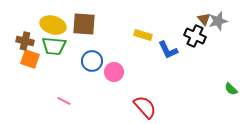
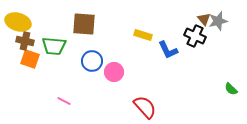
yellow ellipse: moved 35 px left, 3 px up
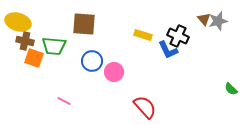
black cross: moved 17 px left
orange square: moved 4 px right, 1 px up
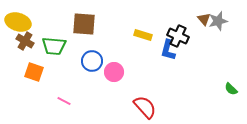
brown cross: rotated 18 degrees clockwise
blue L-shape: rotated 40 degrees clockwise
orange square: moved 14 px down
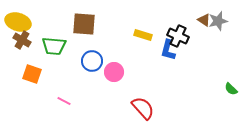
brown triangle: moved 1 px down; rotated 16 degrees counterclockwise
brown cross: moved 3 px left, 1 px up
orange square: moved 2 px left, 2 px down
red semicircle: moved 2 px left, 1 px down
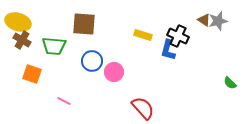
green semicircle: moved 1 px left, 6 px up
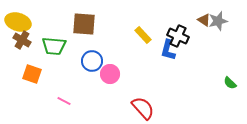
yellow rectangle: rotated 30 degrees clockwise
pink circle: moved 4 px left, 2 px down
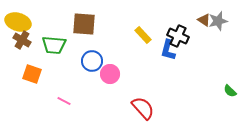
green trapezoid: moved 1 px up
green semicircle: moved 8 px down
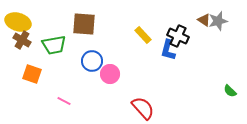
green trapezoid: rotated 15 degrees counterclockwise
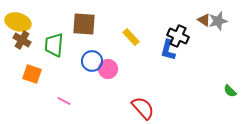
yellow rectangle: moved 12 px left, 2 px down
green trapezoid: rotated 105 degrees clockwise
pink circle: moved 2 px left, 5 px up
